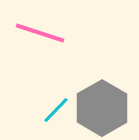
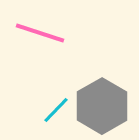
gray hexagon: moved 2 px up
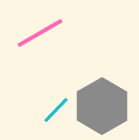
pink line: rotated 48 degrees counterclockwise
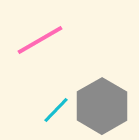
pink line: moved 7 px down
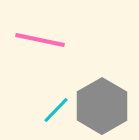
pink line: rotated 42 degrees clockwise
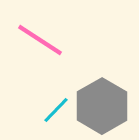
pink line: rotated 21 degrees clockwise
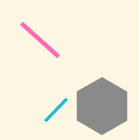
pink line: rotated 9 degrees clockwise
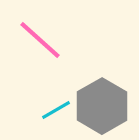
cyan line: rotated 16 degrees clockwise
